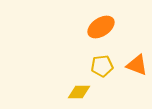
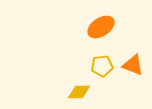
orange triangle: moved 4 px left
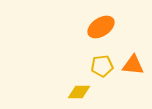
orange triangle: rotated 15 degrees counterclockwise
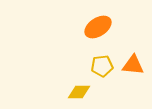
orange ellipse: moved 3 px left
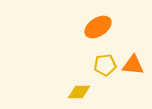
yellow pentagon: moved 3 px right, 1 px up
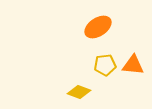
yellow diamond: rotated 20 degrees clockwise
